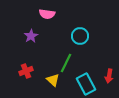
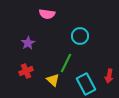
purple star: moved 3 px left, 7 px down
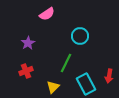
pink semicircle: rotated 42 degrees counterclockwise
yellow triangle: moved 7 px down; rotated 32 degrees clockwise
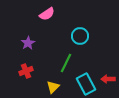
red arrow: moved 1 px left, 3 px down; rotated 80 degrees clockwise
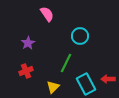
pink semicircle: rotated 91 degrees counterclockwise
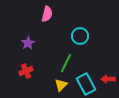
pink semicircle: rotated 49 degrees clockwise
yellow triangle: moved 8 px right, 2 px up
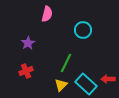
cyan circle: moved 3 px right, 6 px up
cyan rectangle: rotated 20 degrees counterclockwise
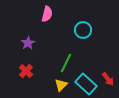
red cross: rotated 24 degrees counterclockwise
red arrow: rotated 128 degrees counterclockwise
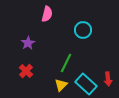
red arrow: rotated 32 degrees clockwise
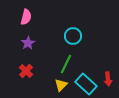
pink semicircle: moved 21 px left, 3 px down
cyan circle: moved 10 px left, 6 px down
green line: moved 1 px down
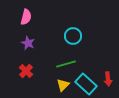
purple star: rotated 16 degrees counterclockwise
green line: rotated 48 degrees clockwise
yellow triangle: moved 2 px right
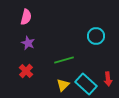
cyan circle: moved 23 px right
green line: moved 2 px left, 4 px up
